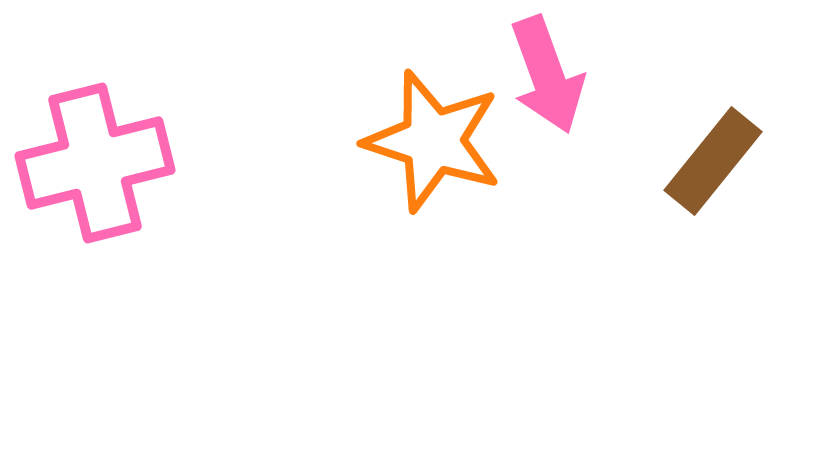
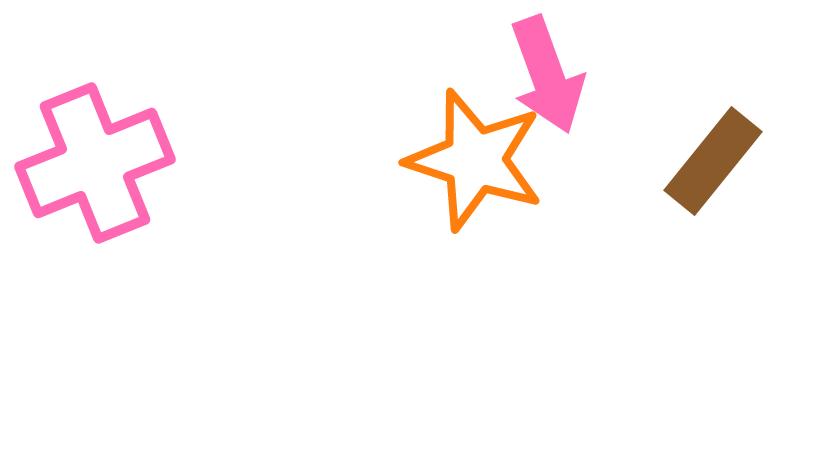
orange star: moved 42 px right, 19 px down
pink cross: rotated 8 degrees counterclockwise
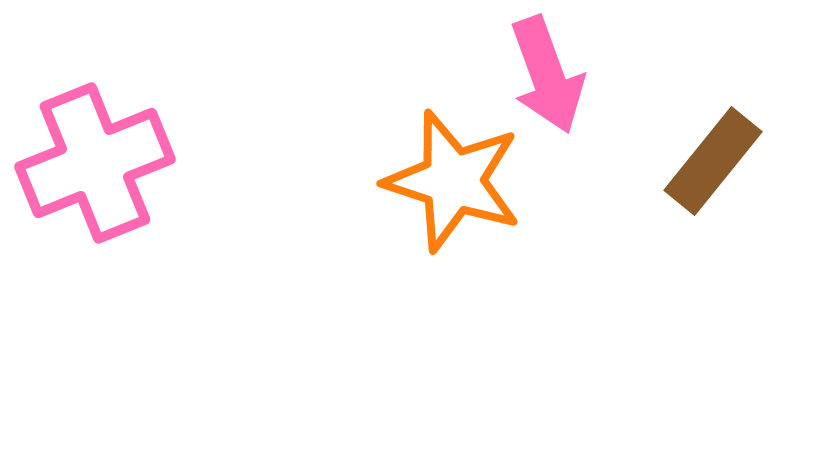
orange star: moved 22 px left, 21 px down
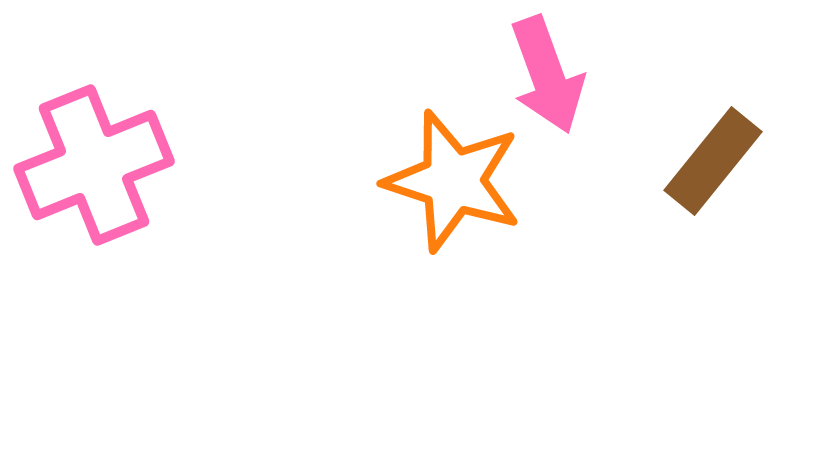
pink cross: moved 1 px left, 2 px down
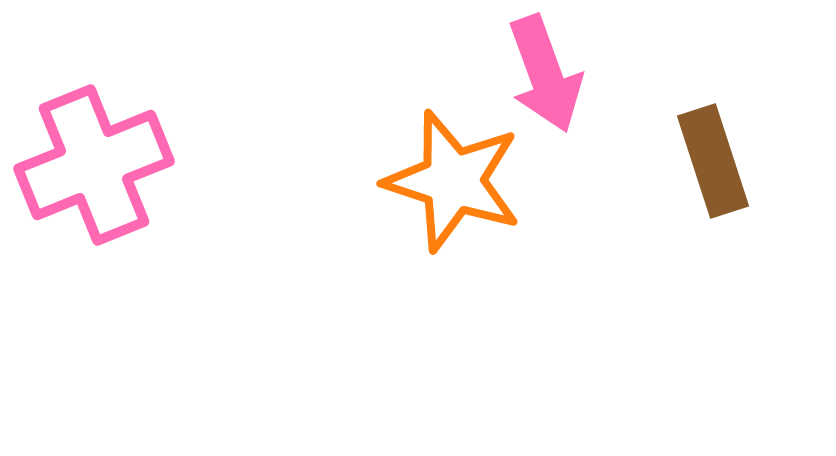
pink arrow: moved 2 px left, 1 px up
brown rectangle: rotated 57 degrees counterclockwise
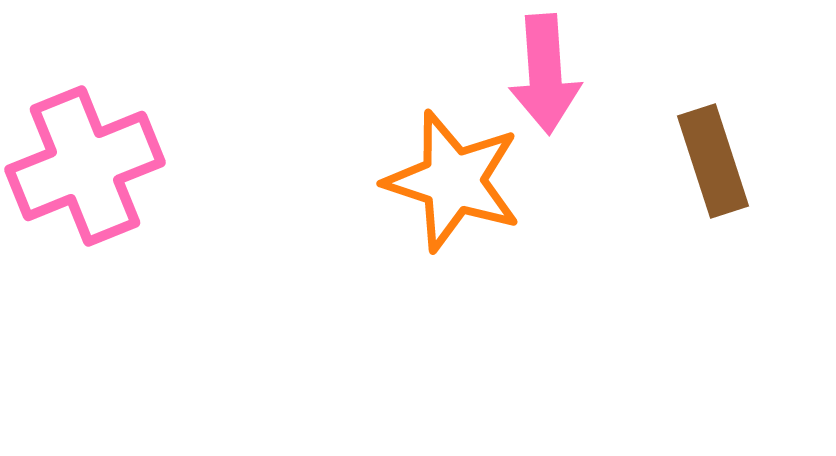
pink arrow: rotated 16 degrees clockwise
pink cross: moved 9 px left, 1 px down
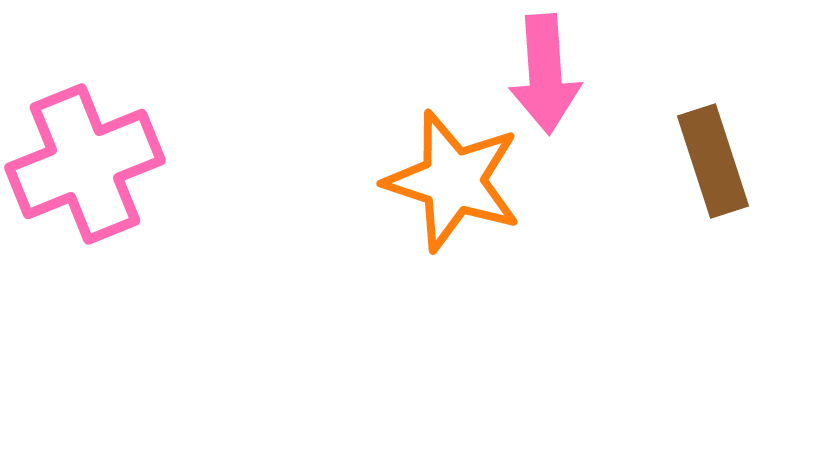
pink cross: moved 2 px up
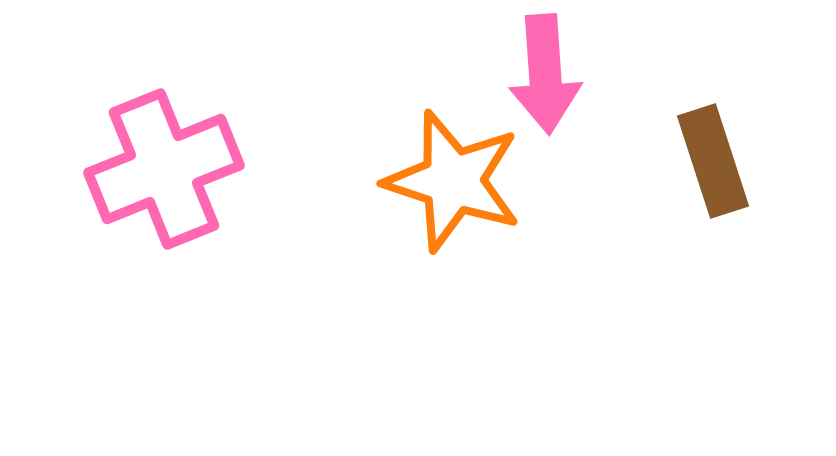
pink cross: moved 79 px right, 5 px down
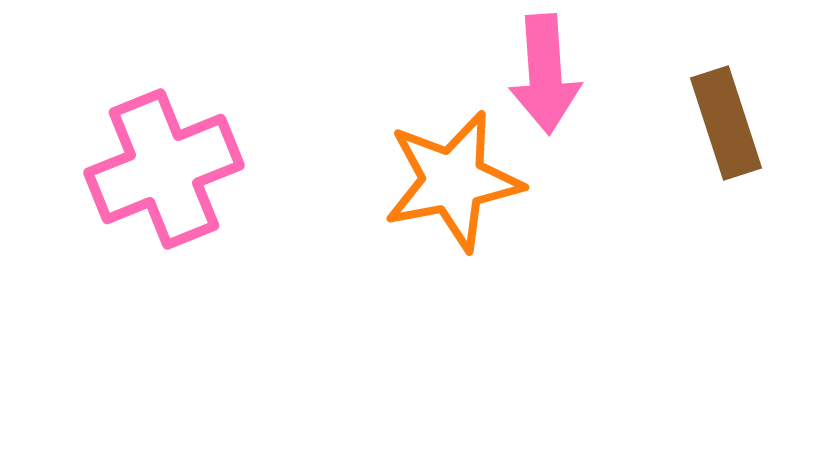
brown rectangle: moved 13 px right, 38 px up
orange star: rotated 29 degrees counterclockwise
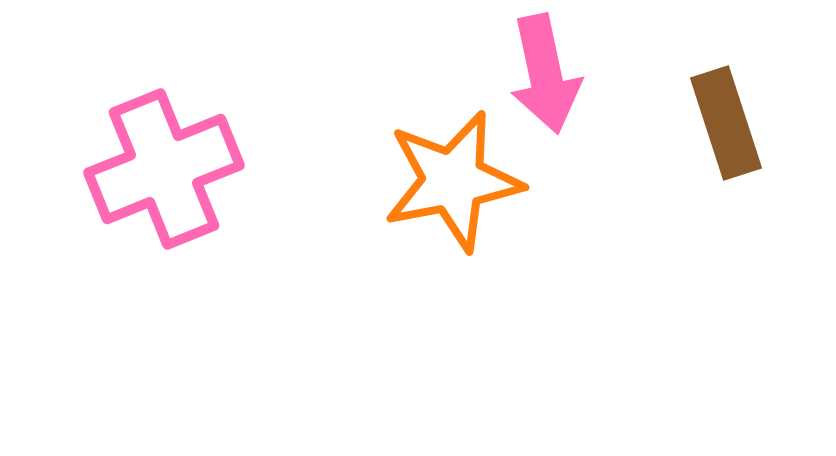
pink arrow: rotated 8 degrees counterclockwise
